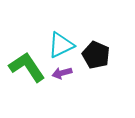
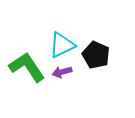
cyan triangle: moved 1 px right
purple arrow: moved 1 px up
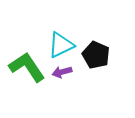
cyan triangle: moved 1 px left
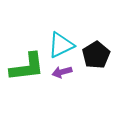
black pentagon: rotated 16 degrees clockwise
green L-shape: rotated 117 degrees clockwise
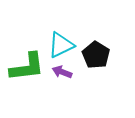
black pentagon: rotated 8 degrees counterclockwise
purple arrow: rotated 36 degrees clockwise
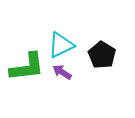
black pentagon: moved 6 px right
purple arrow: rotated 12 degrees clockwise
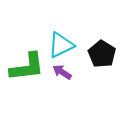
black pentagon: moved 1 px up
